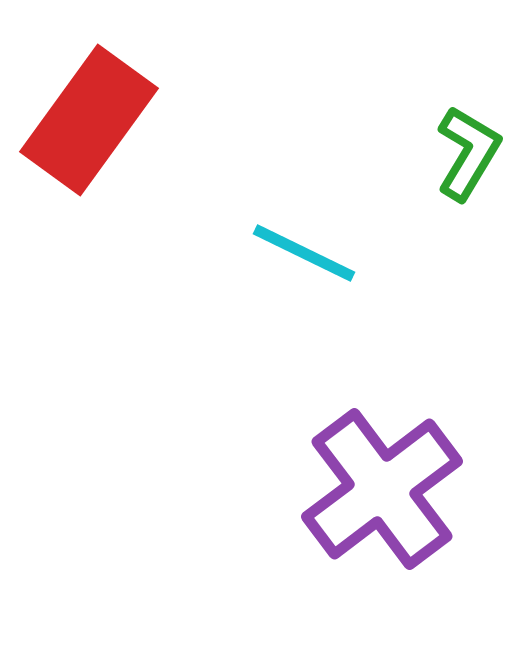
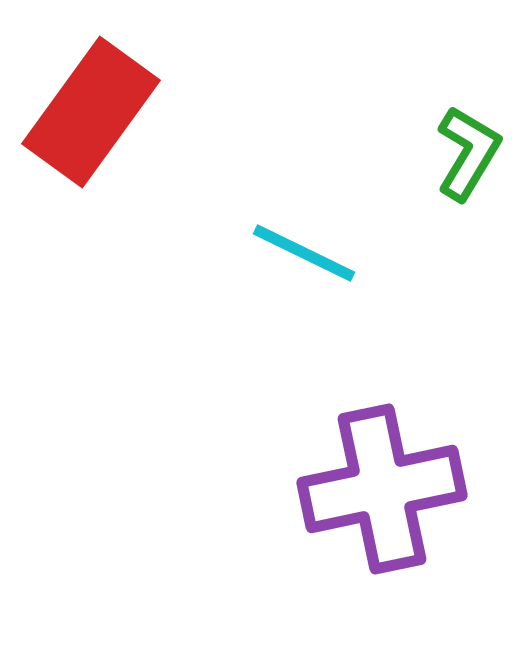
red rectangle: moved 2 px right, 8 px up
purple cross: rotated 25 degrees clockwise
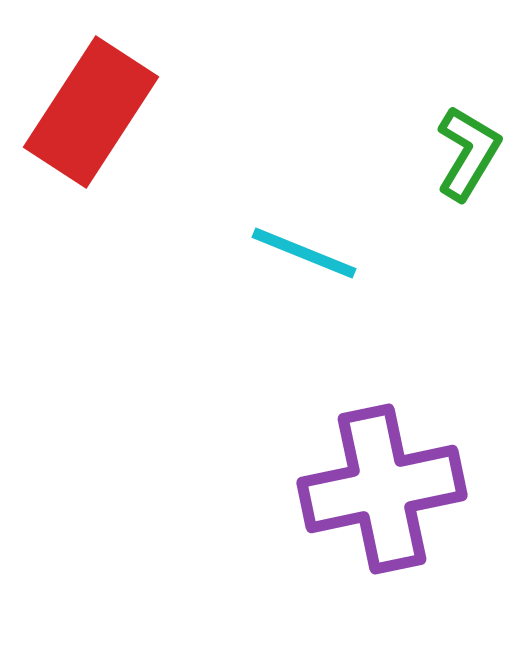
red rectangle: rotated 3 degrees counterclockwise
cyan line: rotated 4 degrees counterclockwise
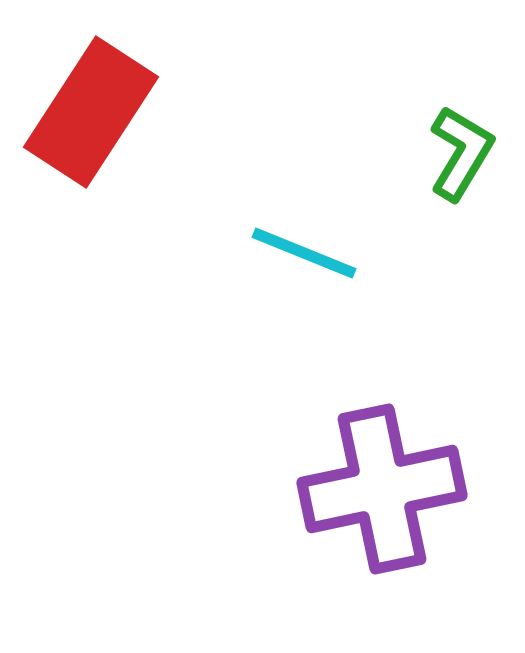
green L-shape: moved 7 px left
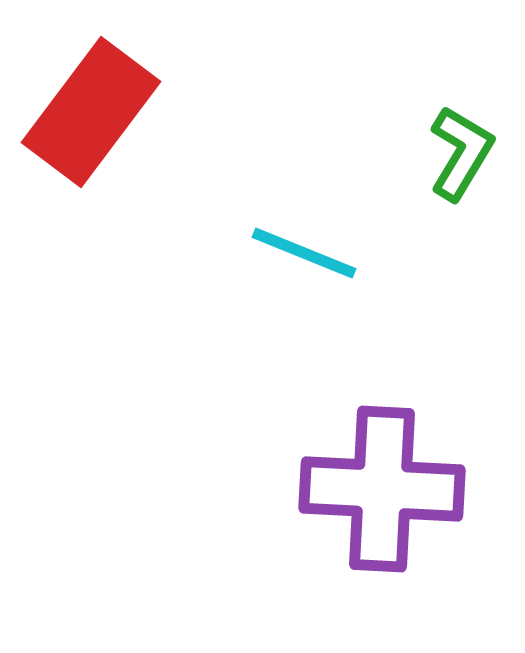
red rectangle: rotated 4 degrees clockwise
purple cross: rotated 15 degrees clockwise
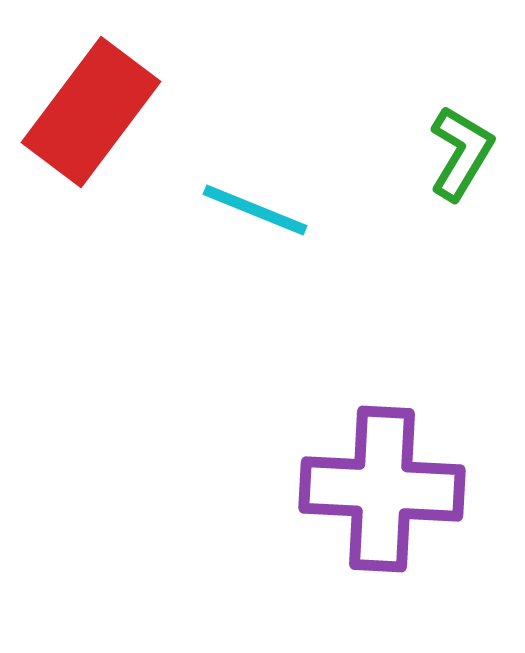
cyan line: moved 49 px left, 43 px up
